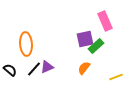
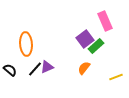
purple square: rotated 24 degrees counterclockwise
black line: moved 1 px right
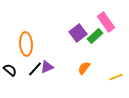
pink rectangle: moved 1 px right, 1 px down; rotated 12 degrees counterclockwise
purple square: moved 7 px left, 6 px up
green rectangle: moved 1 px left, 10 px up
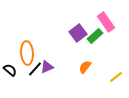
orange ellipse: moved 1 px right, 9 px down
orange semicircle: moved 1 px right, 1 px up
yellow line: rotated 16 degrees counterclockwise
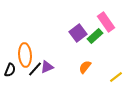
orange ellipse: moved 2 px left, 2 px down
black semicircle: rotated 72 degrees clockwise
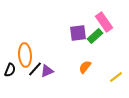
pink rectangle: moved 2 px left
purple square: rotated 30 degrees clockwise
purple triangle: moved 4 px down
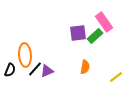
orange semicircle: rotated 152 degrees clockwise
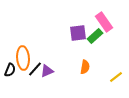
orange ellipse: moved 2 px left, 3 px down
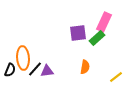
pink rectangle: rotated 60 degrees clockwise
green rectangle: moved 2 px right, 2 px down
purple triangle: rotated 16 degrees clockwise
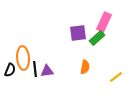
black line: rotated 49 degrees counterclockwise
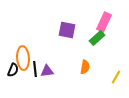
purple square: moved 11 px left, 3 px up; rotated 18 degrees clockwise
black semicircle: moved 3 px right
yellow line: rotated 24 degrees counterclockwise
